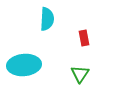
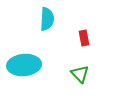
green triangle: rotated 18 degrees counterclockwise
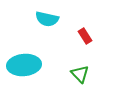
cyan semicircle: rotated 100 degrees clockwise
red rectangle: moved 1 px right, 2 px up; rotated 21 degrees counterclockwise
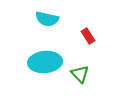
red rectangle: moved 3 px right
cyan ellipse: moved 21 px right, 3 px up
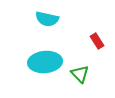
red rectangle: moved 9 px right, 5 px down
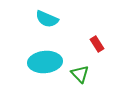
cyan semicircle: rotated 10 degrees clockwise
red rectangle: moved 3 px down
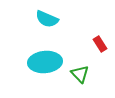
red rectangle: moved 3 px right
